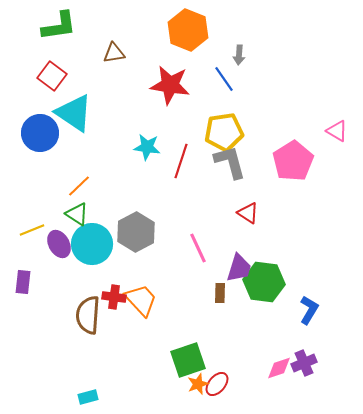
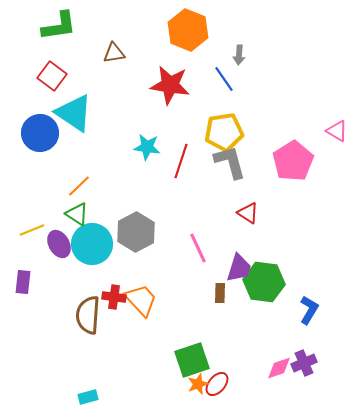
green square: moved 4 px right
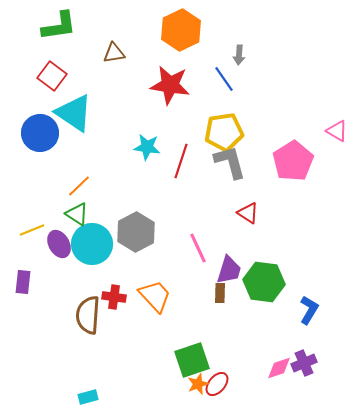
orange hexagon: moved 7 px left; rotated 12 degrees clockwise
purple trapezoid: moved 10 px left, 2 px down
orange trapezoid: moved 14 px right, 4 px up
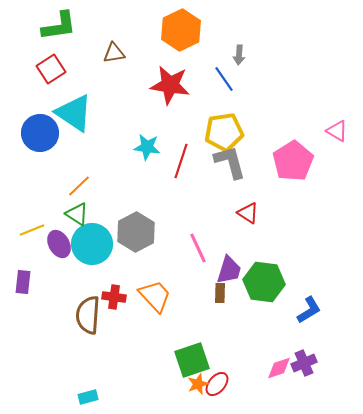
red square: moved 1 px left, 7 px up; rotated 20 degrees clockwise
blue L-shape: rotated 28 degrees clockwise
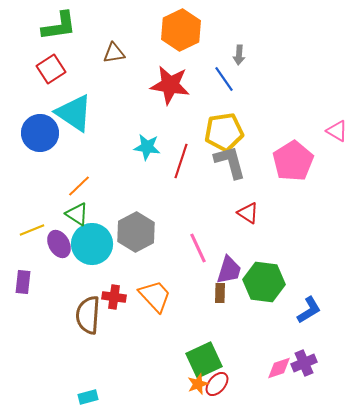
green square: moved 12 px right; rotated 6 degrees counterclockwise
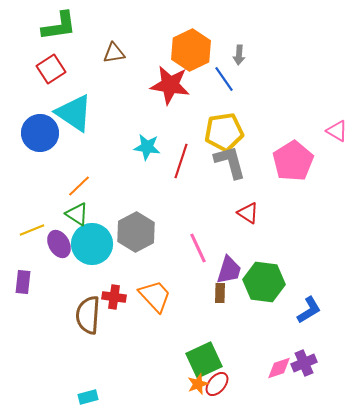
orange hexagon: moved 10 px right, 20 px down
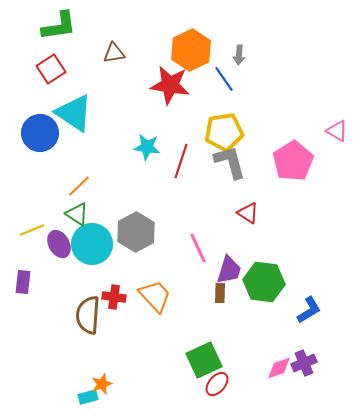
orange star: moved 96 px left
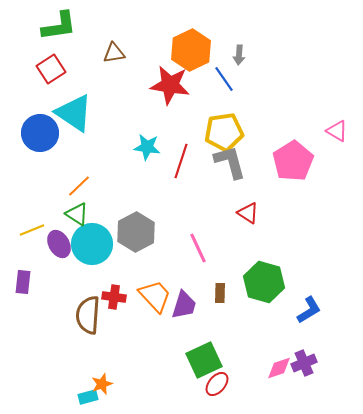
purple trapezoid: moved 45 px left, 35 px down
green hexagon: rotated 9 degrees clockwise
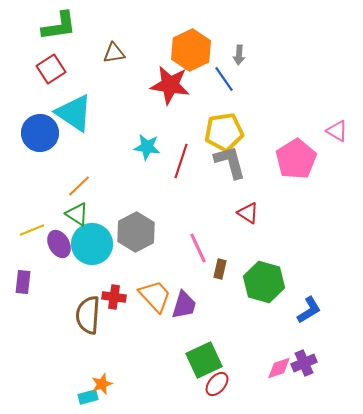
pink pentagon: moved 3 px right, 2 px up
brown rectangle: moved 24 px up; rotated 12 degrees clockwise
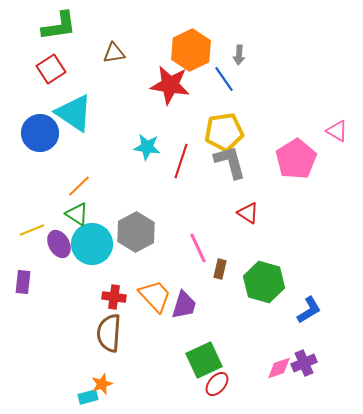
brown semicircle: moved 21 px right, 18 px down
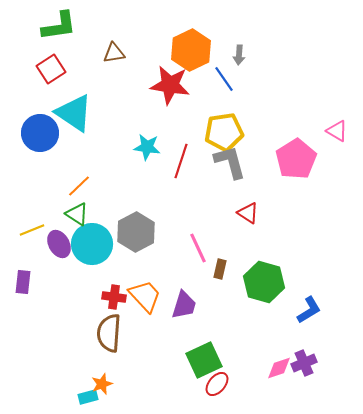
orange trapezoid: moved 10 px left
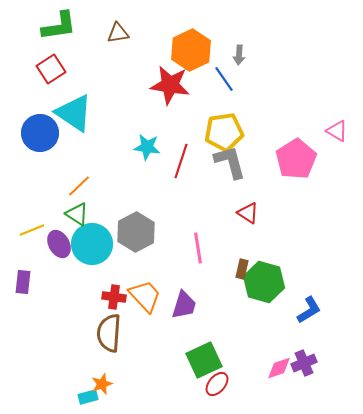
brown triangle: moved 4 px right, 20 px up
pink line: rotated 16 degrees clockwise
brown rectangle: moved 22 px right
